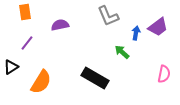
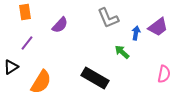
gray L-shape: moved 2 px down
purple semicircle: rotated 144 degrees clockwise
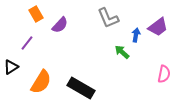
orange rectangle: moved 11 px right, 2 px down; rotated 21 degrees counterclockwise
blue arrow: moved 2 px down
black rectangle: moved 14 px left, 10 px down
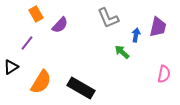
purple trapezoid: rotated 40 degrees counterclockwise
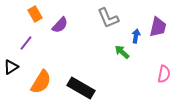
orange rectangle: moved 1 px left
blue arrow: moved 1 px down
purple line: moved 1 px left
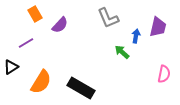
purple line: rotated 21 degrees clockwise
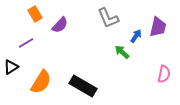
blue arrow: rotated 24 degrees clockwise
black rectangle: moved 2 px right, 2 px up
